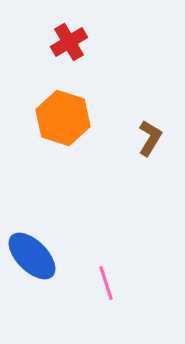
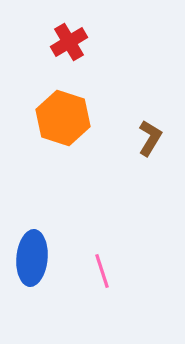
blue ellipse: moved 2 px down; rotated 50 degrees clockwise
pink line: moved 4 px left, 12 px up
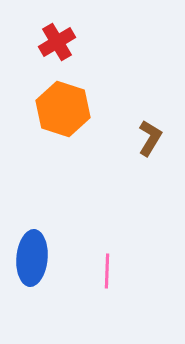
red cross: moved 12 px left
orange hexagon: moved 9 px up
pink line: moved 5 px right; rotated 20 degrees clockwise
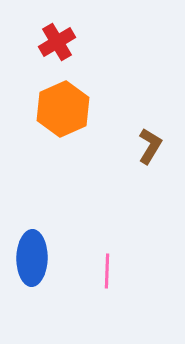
orange hexagon: rotated 18 degrees clockwise
brown L-shape: moved 8 px down
blue ellipse: rotated 4 degrees counterclockwise
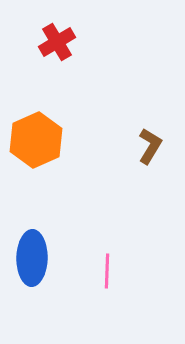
orange hexagon: moved 27 px left, 31 px down
